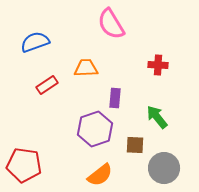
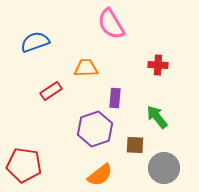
red rectangle: moved 4 px right, 6 px down
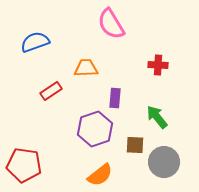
gray circle: moved 6 px up
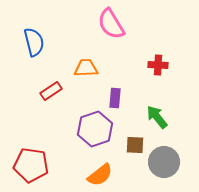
blue semicircle: moved 1 px left; rotated 96 degrees clockwise
red pentagon: moved 7 px right
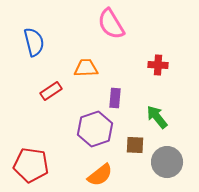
gray circle: moved 3 px right
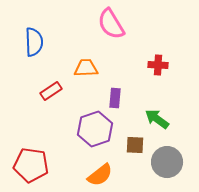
blue semicircle: rotated 12 degrees clockwise
green arrow: moved 2 px down; rotated 15 degrees counterclockwise
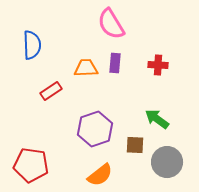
blue semicircle: moved 2 px left, 3 px down
purple rectangle: moved 35 px up
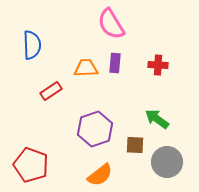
red pentagon: rotated 12 degrees clockwise
